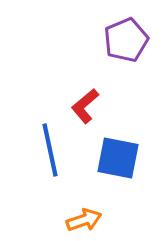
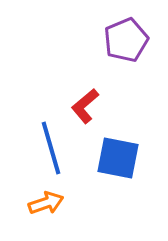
blue line: moved 1 px right, 2 px up; rotated 4 degrees counterclockwise
orange arrow: moved 38 px left, 17 px up
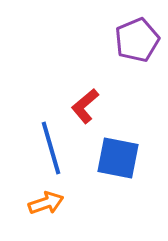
purple pentagon: moved 11 px right
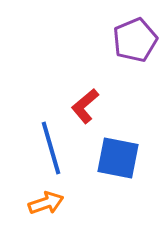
purple pentagon: moved 2 px left
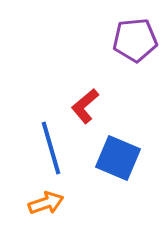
purple pentagon: rotated 18 degrees clockwise
blue square: rotated 12 degrees clockwise
